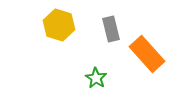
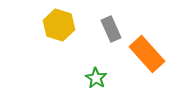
gray rectangle: rotated 10 degrees counterclockwise
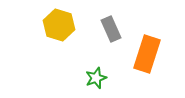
orange rectangle: rotated 60 degrees clockwise
green star: rotated 20 degrees clockwise
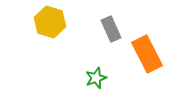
yellow hexagon: moved 9 px left, 3 px up
orange rectangle: rotated 45 degrees counterclockwise
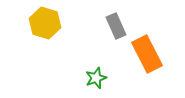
yellow hexagon: moved 5 px left, 1 px down
gray rectangle: moved 5 px right, 3 px up
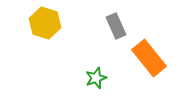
orange rectangle: moved 2 px right, 4 px down; rotated 12 degrees counterclockwise
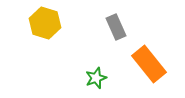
gray rectangle: moved 1 px down
orange rectangle: moved 6 px down
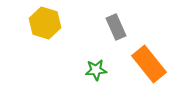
green star: moved 8 px up; rotated 15 degrees clockwise
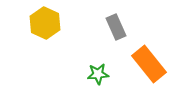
yellow hexagon: rotated 8 degrees clockwise
green star: moved 2 px right, 4 px down
